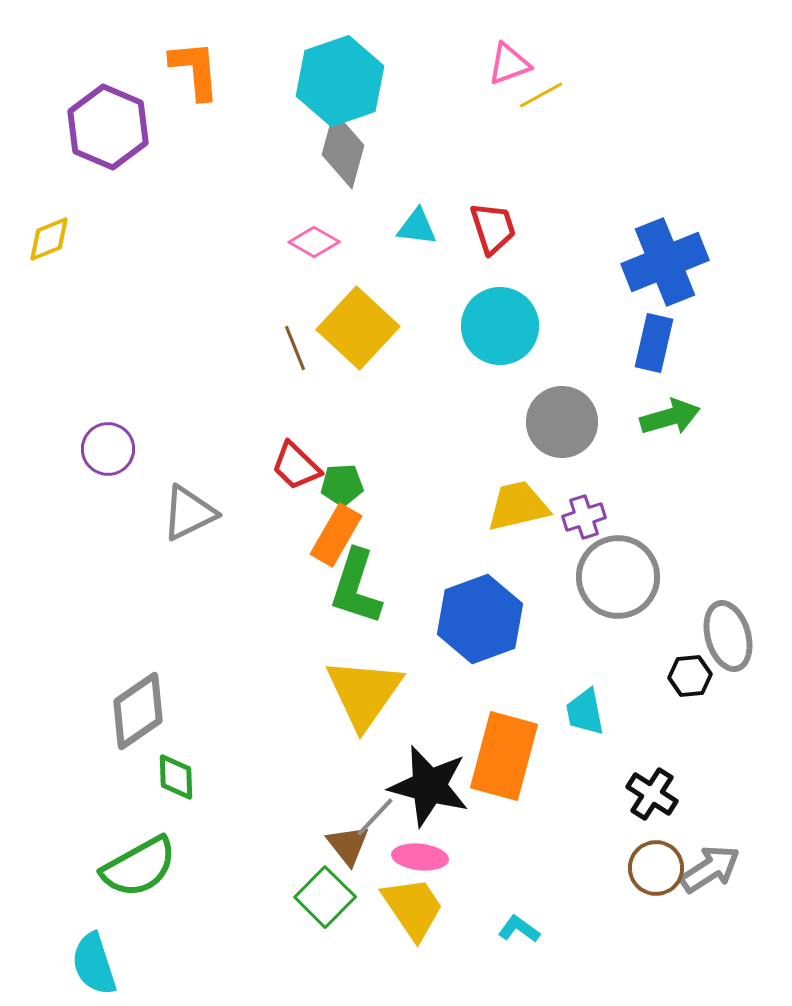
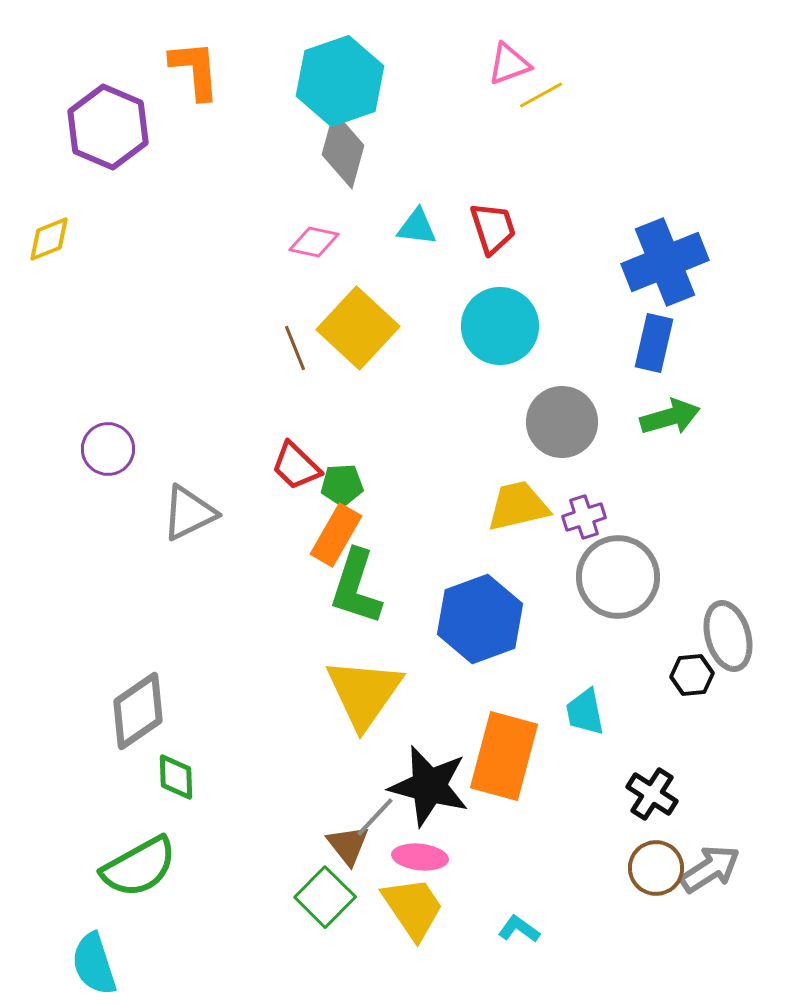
pink diamond at (314, 242): rotated 18 degrees counterclockwise
black hexagon at (690, 676): moved 2 px right, 1 px up
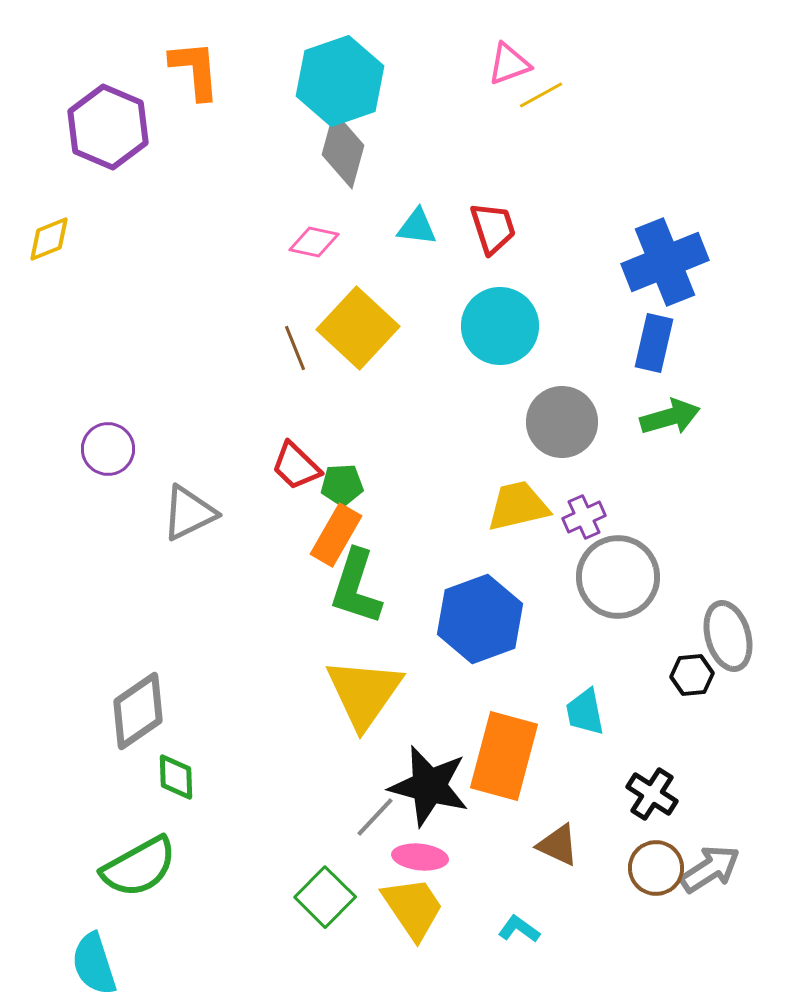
purple cross at (584, 517): rotated 6 degrees counterclockwise
brown triangle at (348, 845): moved 210 px right; rotated 27 degrees counterclockwise
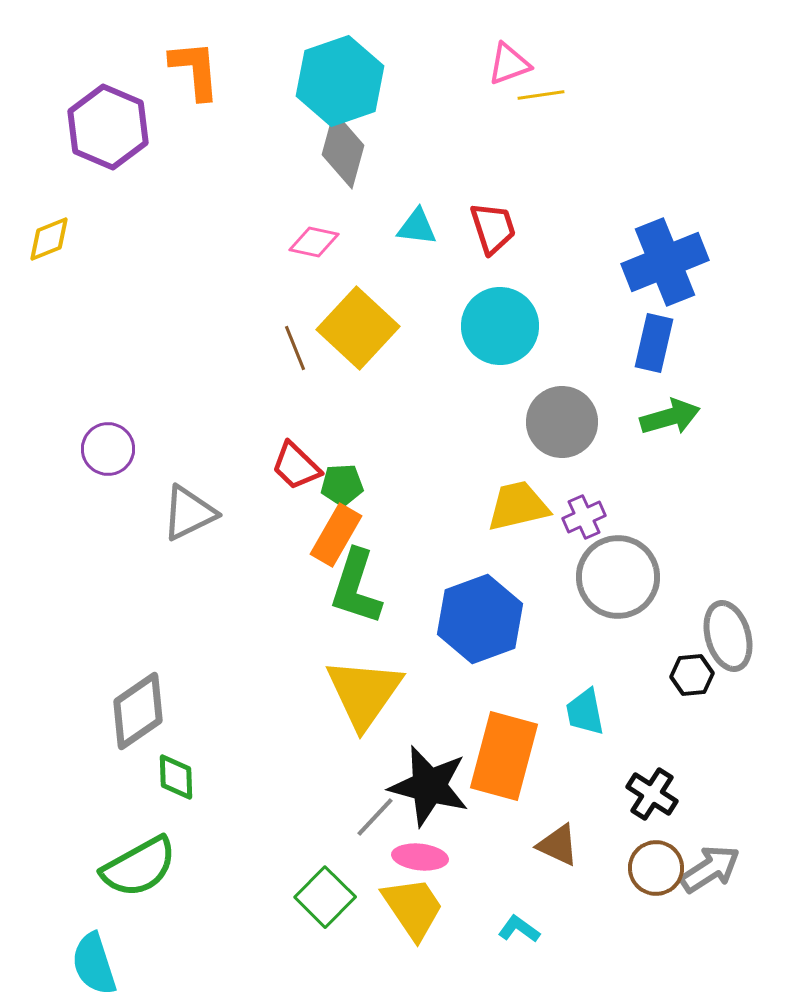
yellow line at (541, 95): rotated 21 degrees clockwise
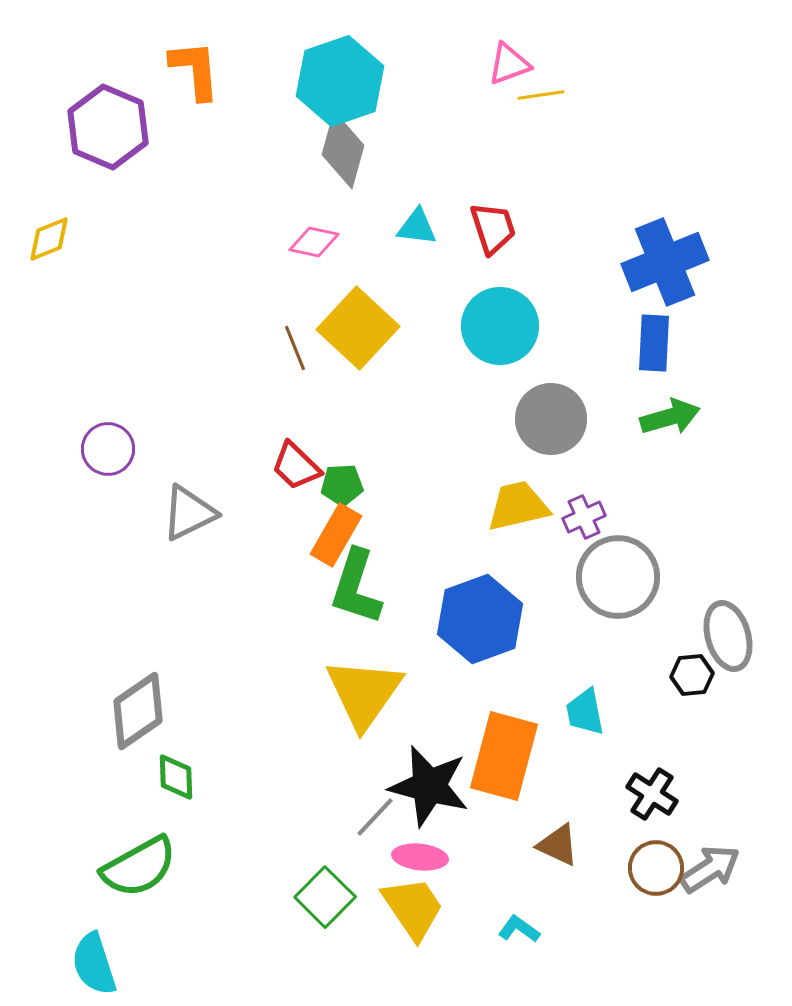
blue rectangle at (654, 343): rotated 10 degrees counterclockwise
gray circle at (562, 422): moved 11 px left, 3 px up
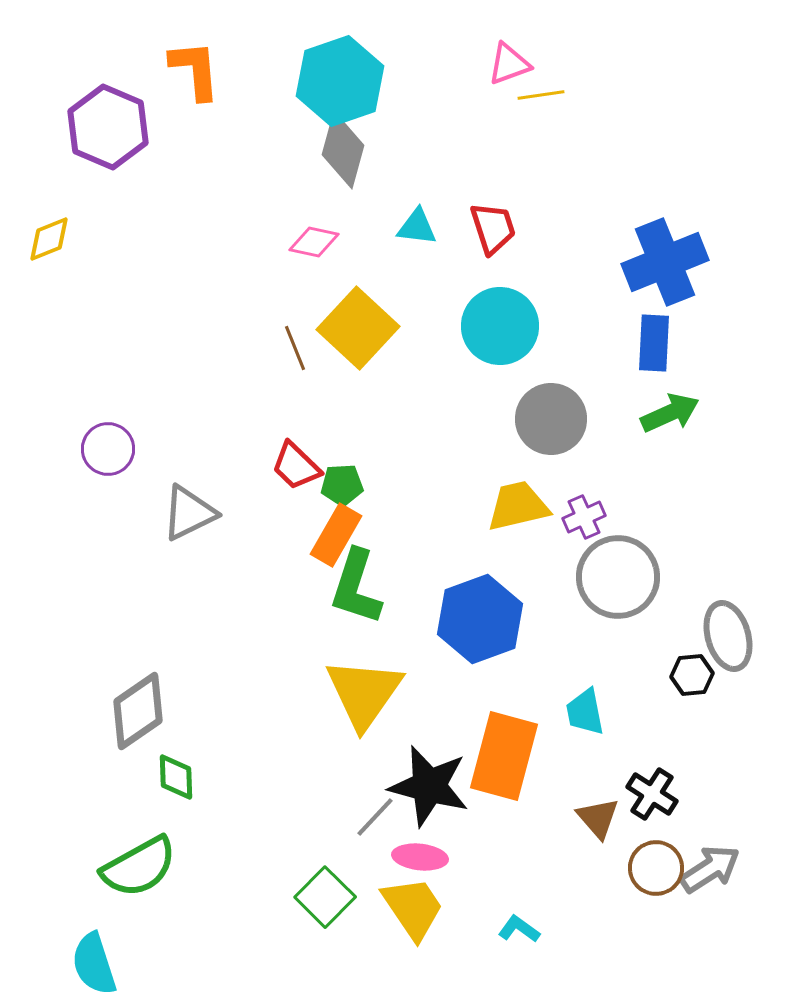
green arrow at (670, 417): moved 4 px up; rotated 8 degrees counterclockwise
brown triangle at (558, 845): moved 40 px right, 27 px up; rotated 24 degrees clockwise
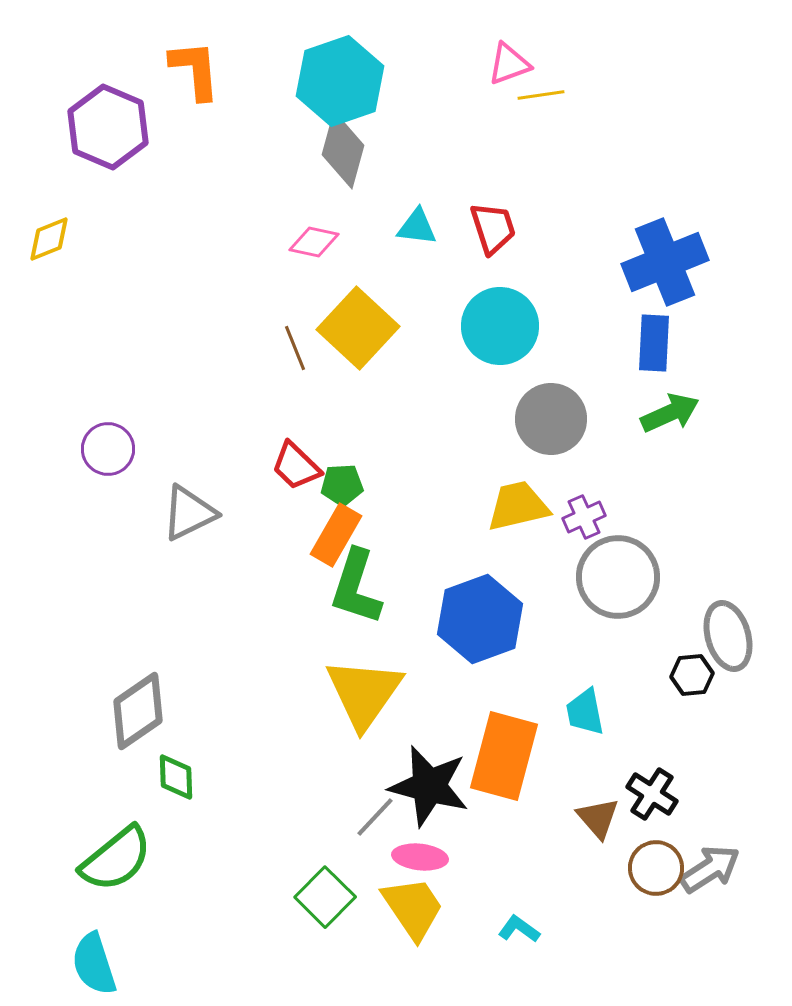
green semicircle at (139, 867): moved 23 px left, 8 px up; rotated 10 degrees counterclockwise
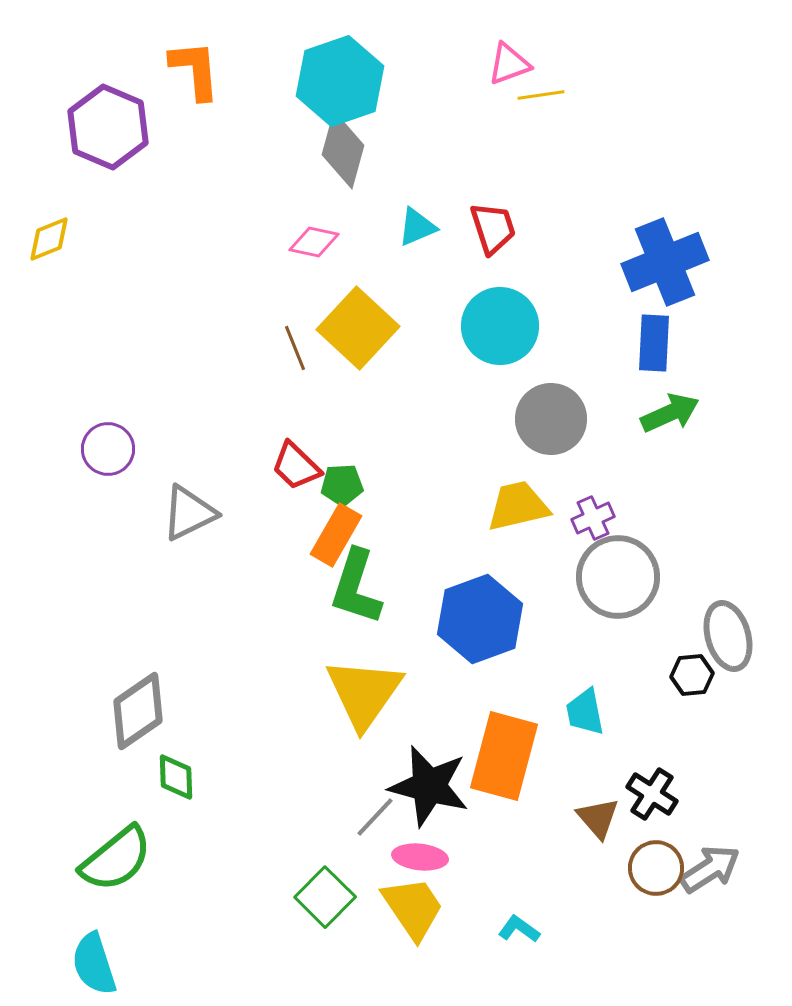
cyan triangle at (417, 227): rotated 30 degrees counterclockwise
purple cross at (584, 517): moved 9 px right, 1 px down
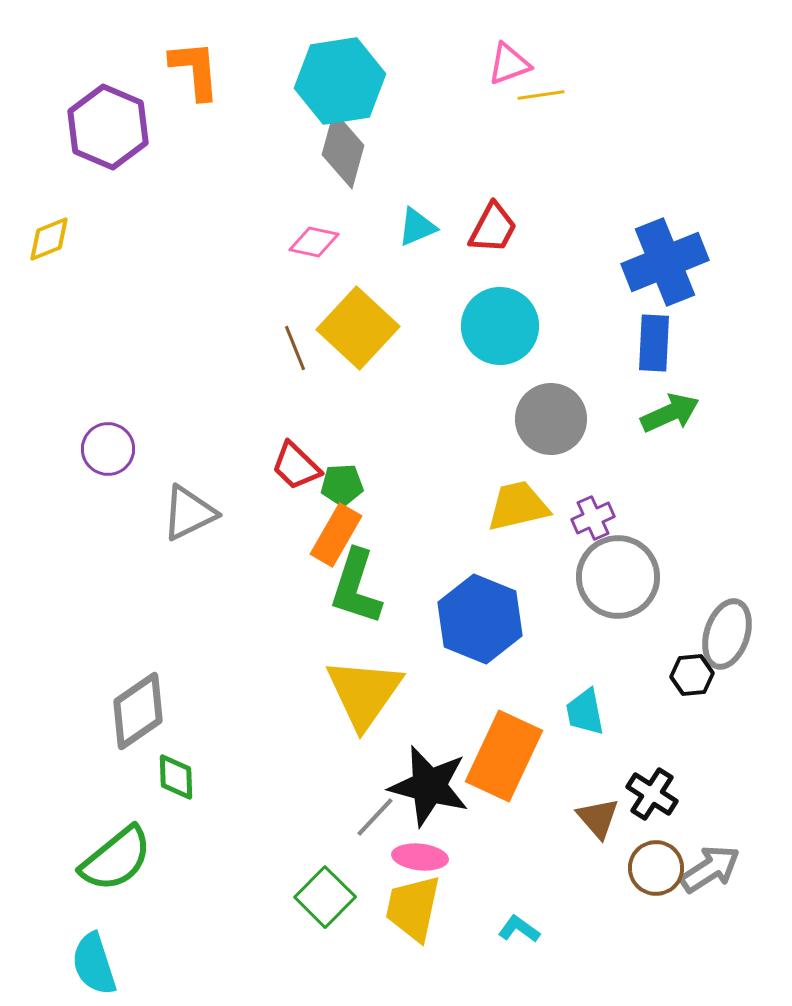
cyan hexagon at (340, 81): rotated 10 degrees clockwise
red trapezoid at (493, 228): rotated 46 degrees clockwise
blue hexagon at (480, 619): rotated 18 degrees counterclockwise
gray ellipse at (728, 636): moved 1 px left, 2 px up; rotated 34 degrees clockwise
orange rectangle at (504, 756): rotated 10 degrees clockwise
yellow trapezoid at (413, 908): rotated 134 degrees counterclockwise
